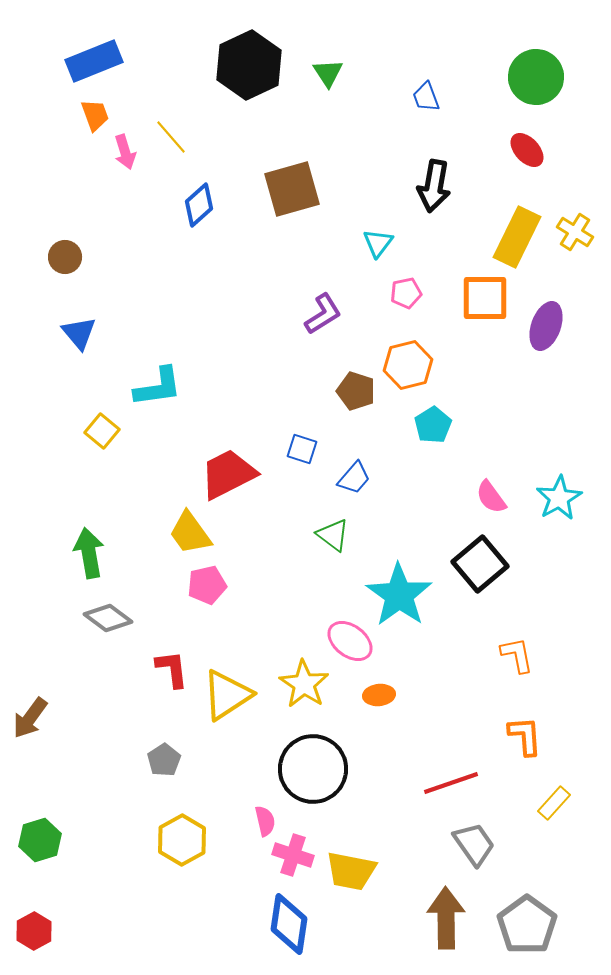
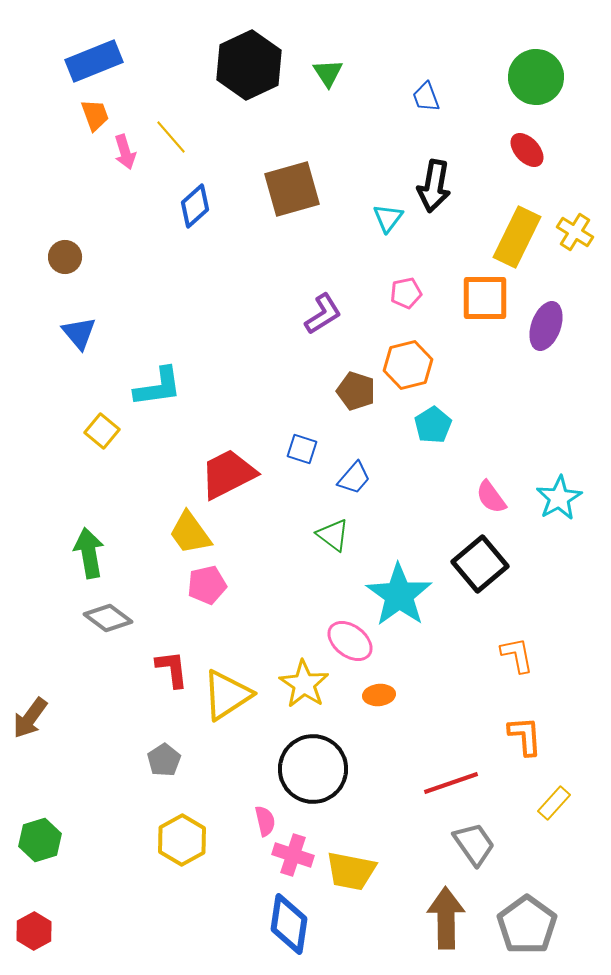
blue diamond at (199, 205): moved 4 px left, 1 px down
cyan triangle at (378, 243): moved 10 px right, 25 px up
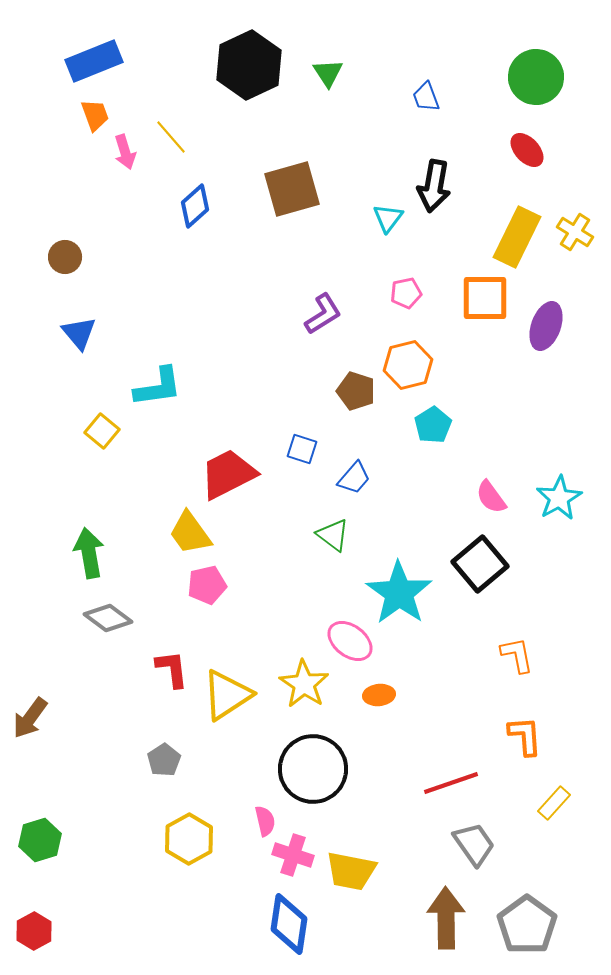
cyan star at (399, 595): moved 2 px up
yellow hexagon at (182, 840): moved 7 px right, 1 px up
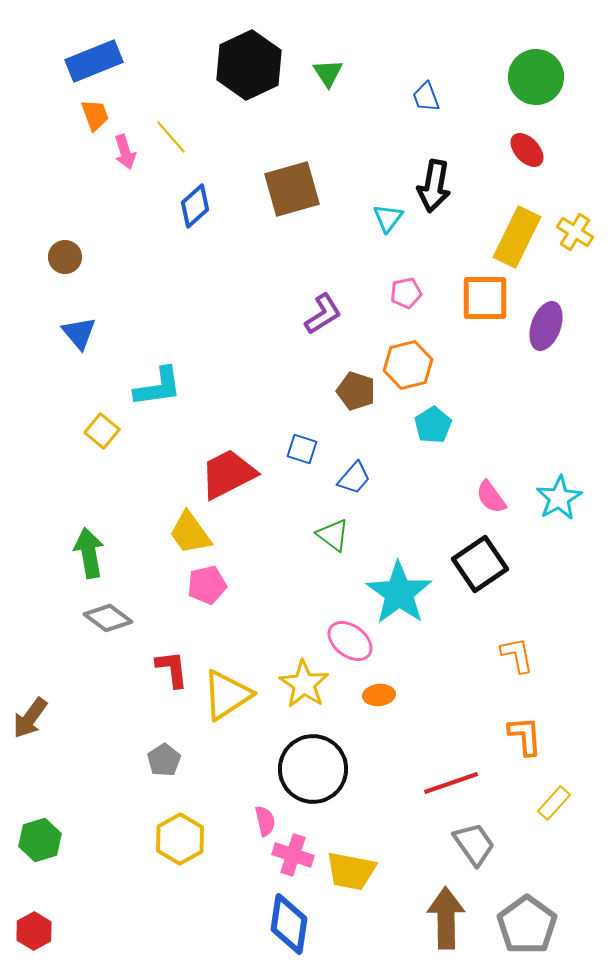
black square at (480, 564): rotated 6 degrees clockwise
yellow hexagon at (189, 839): moved 9 px left
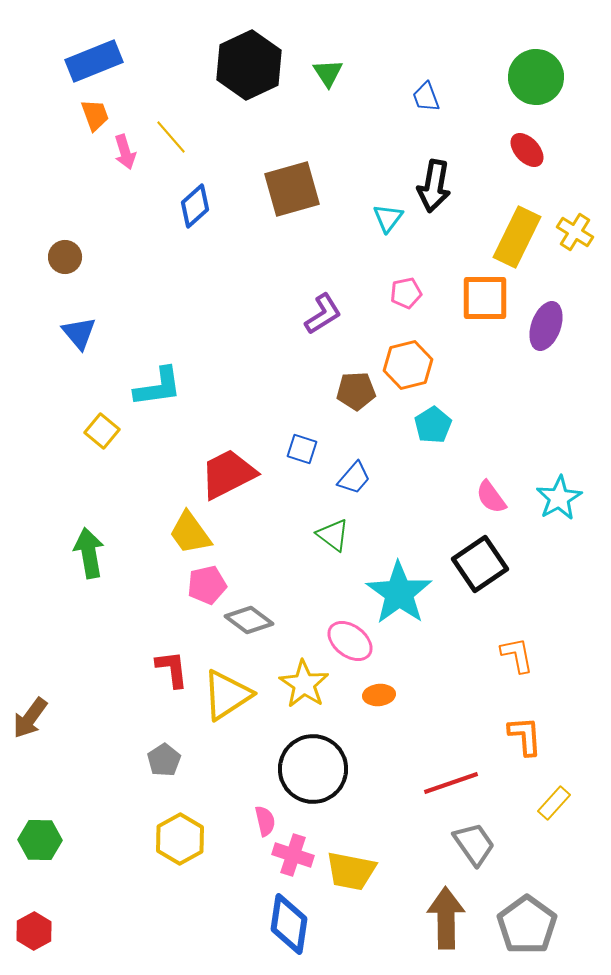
brown pentagon at (356, 391): rotated 21 degrees counterclockwise
gray diamond at (108, 618): moved 141 px right, 2 px down
green hexagon at (40, 840): rotated 18 degrees clockwise
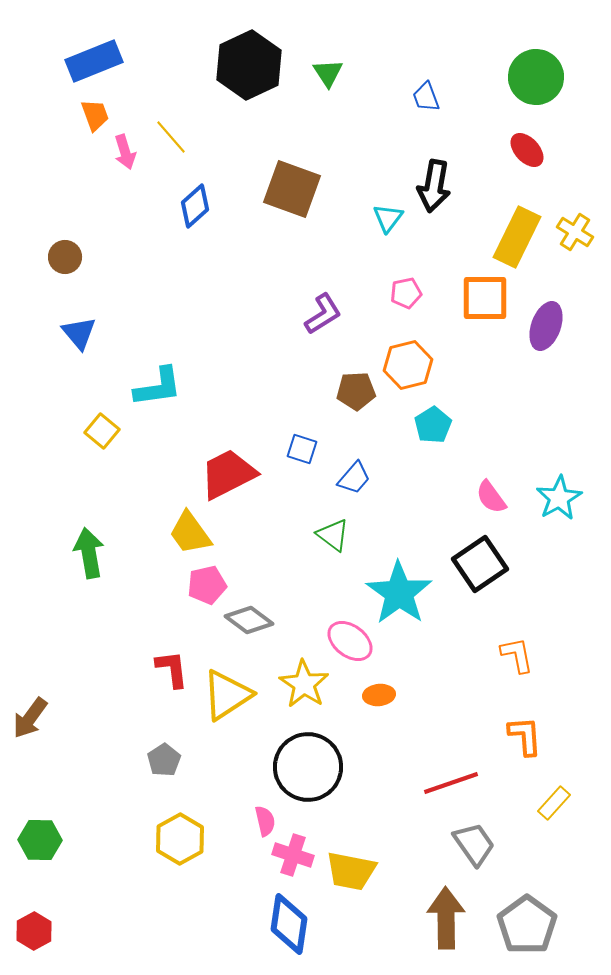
brown square at (292, 189): rotated 36 degrees clockwise
black circle at (313, 769): moved 5 px left, 2 px up
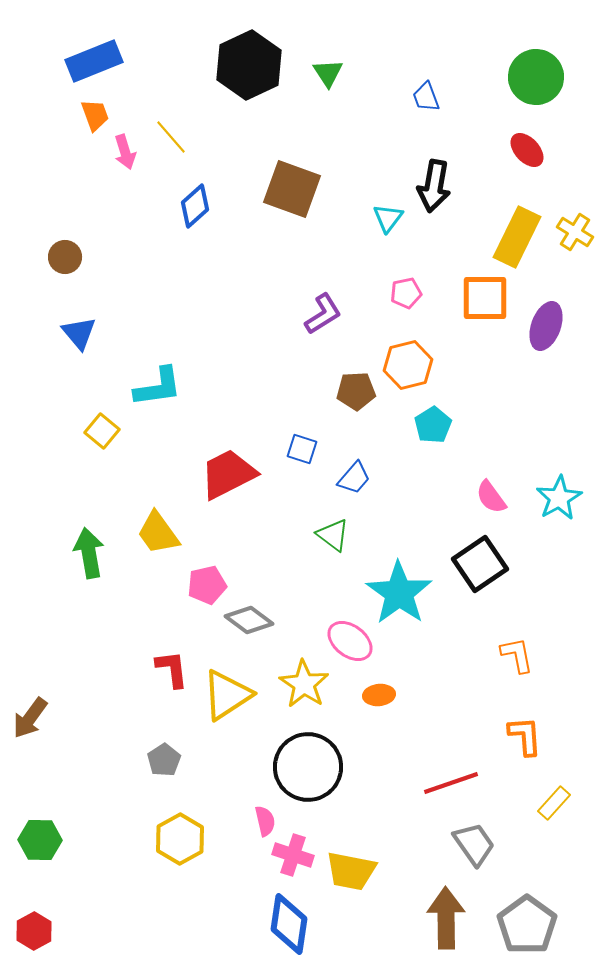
yellow trapezoid at (190, 533): moved 32 px left
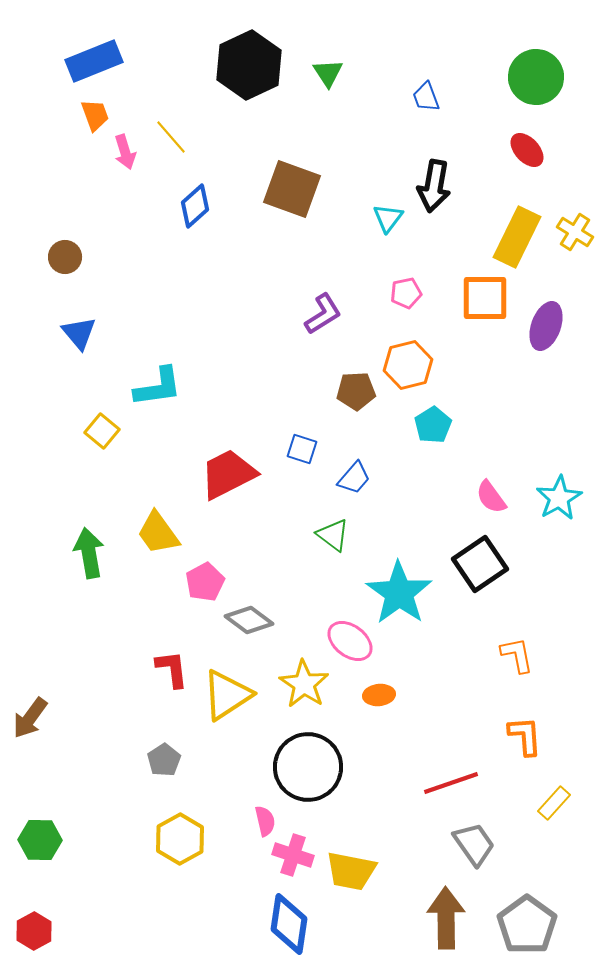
pink pentagon at (207, 585): moved 2 px left, 3 px up; rotated 15 degrees counterclockwise
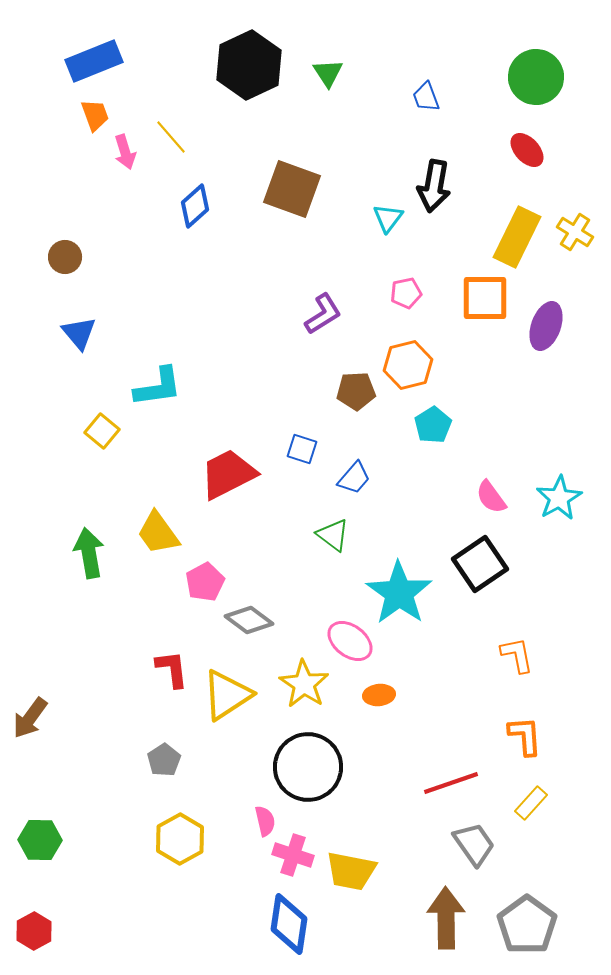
yellow rectangle at (554, 803): moved 23 px left
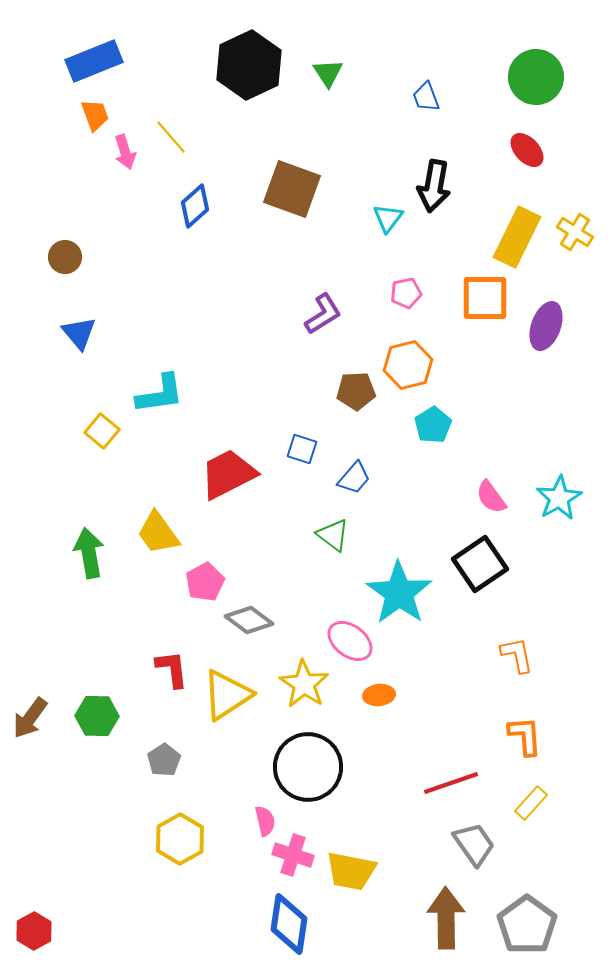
cyan L-shape at (158, 387): moved 2 px right, 7 px down
green hexagon at (40, 840): moved 57 px right, 124 px up
